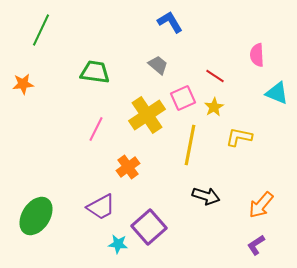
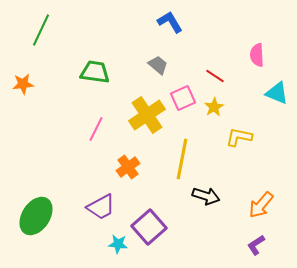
yellow line: moved 8 px left, 14 px down
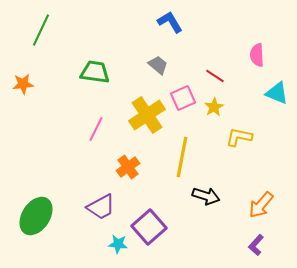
yellow line: moved 2 px up
purple L-shape: rotated 15 degrees counterclockwise
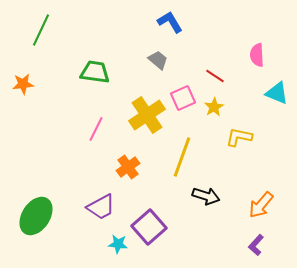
gray trapezoid: moved 5 px up
yellow line: rotated 9 degrees clockwise
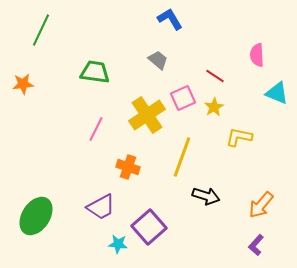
blue L-shape: moved 3 px up
orange cross: rotated 35 degrees counterclockwise
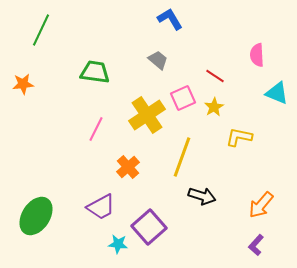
orange cross: rotated 30 degrees clockwise
black arrow: moved 4 px left
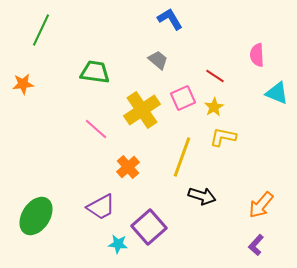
yellow cross: moved 5 px left, 5 px up
pink line: rotated 75 degrees counterclockwise
yellow L-shape: moved 16 px left
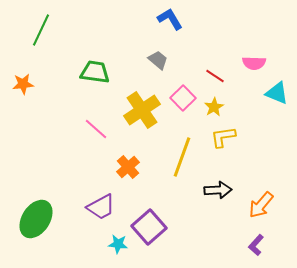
pink semicircle: moved 3 px left, 8 px down; rotated 85 degrees counterclockwise
pink square: rotated 20 degrees counterclockwise
yellow L-shape: rotated 20 degrees counterclockwise
black arrow: moved 16 px right, 6 px up; rotated 20 degrees counterclockwise
green ellipse: moved 3 px down
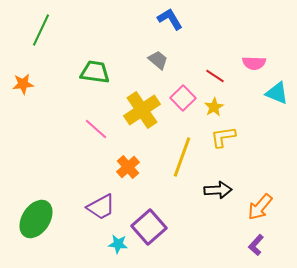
orange arrow: moved 1 px left, 2 px down
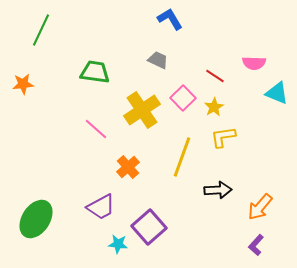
gray trapezoid: rotated 15 degrees counterclockwise
